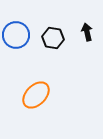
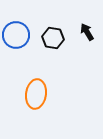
black arrow: rotated 18 degrees counterclockwise
orange ellipse: moved 1 px up; rotated 36 degrees counterclockwise
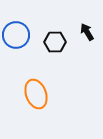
black hexagon: moved 2 px right, 4 px down; rotated 10 degrees counterclockwise
orange ellipse: rotated 28 degrees counterclockwise
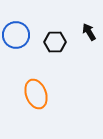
black arrow: moved 2 px right
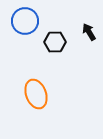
blue circle: moved 9 px right, 14 px up
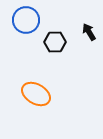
blue circle: moved 1 px right, 1 px up
orange ellipse: rotated 40 degrees counterclockwise
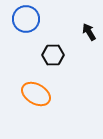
blue circle: moved 1 px up
black hexagon: moved 2 px left, 13 px down
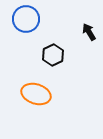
black hexagon: rotated 25 degrees counterclockwise
orange ellipse: rotated 12 degrees counterclockwise
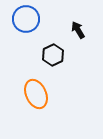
black arrow: moved 11 px left, 2 px up
orange ellipse: rotated 48 degrees clockwise
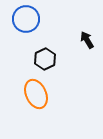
black arrow: moved 9 px right, 10 px down
black hexagon: moved 8 px left, 4 px down
